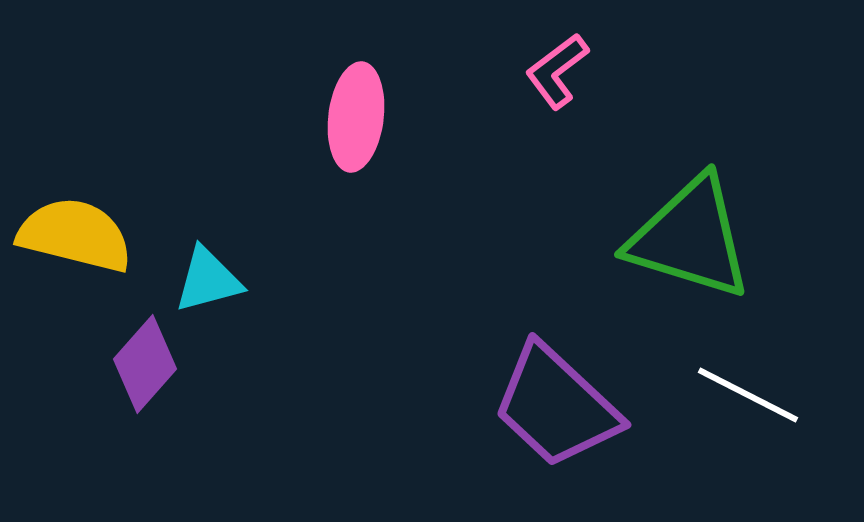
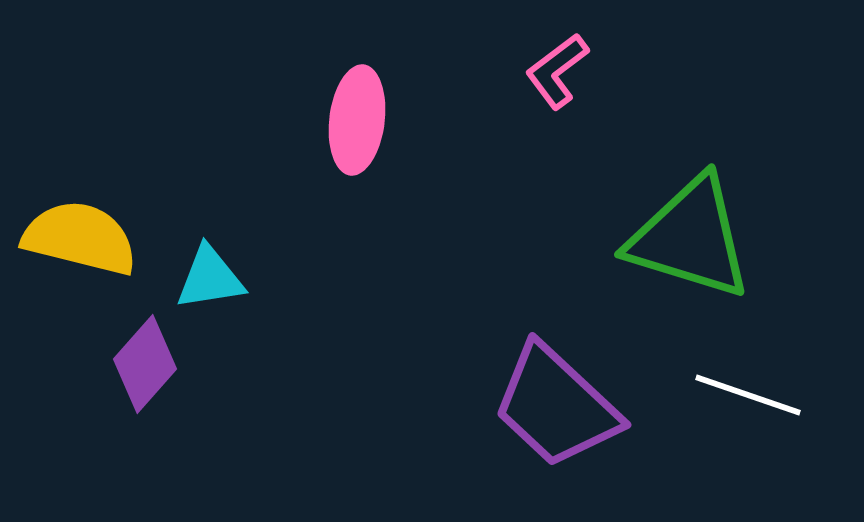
pink ellipse: moved 1 px right, 3 px down
yellow semicircle: moved 5 px right, 3 px down
cyan triangle: moved 2 px right, 2 px up; rotated 6 degrees clockwise
white line: rotated 8 degrees counterclockwise
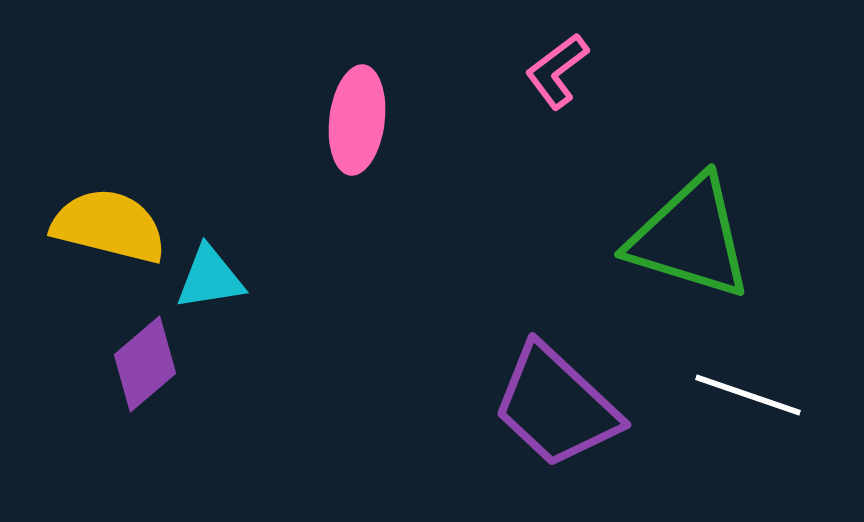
yellow semicircle: moved 29 px right, 12 px up
purple diamond: rotated 8 degrees clockwise
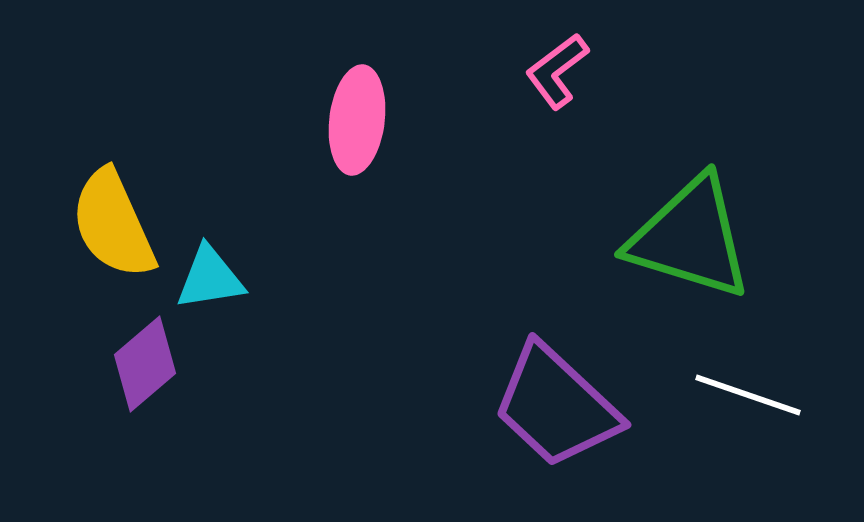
yellow semicircle: moved 4 px right, 2 px up; rotated 128 degrees counterclockwise
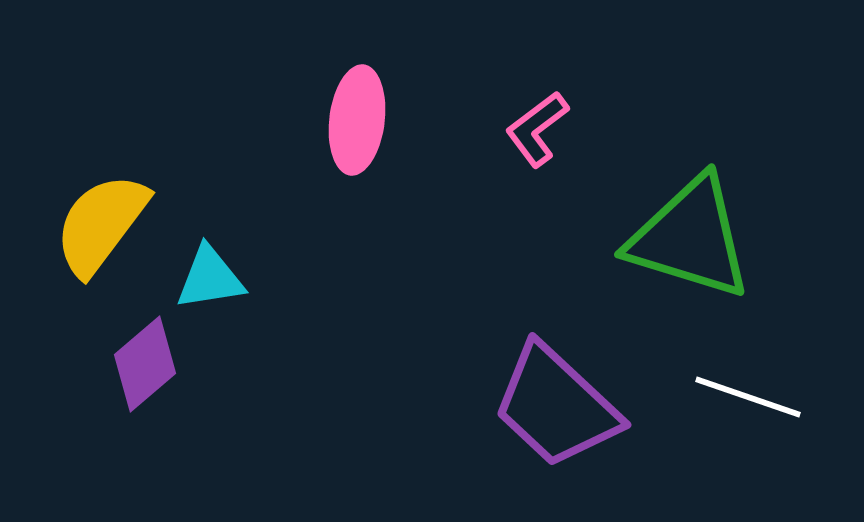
pink L-shape: moved 20 px left, 58 px down
yellow semicircle: moved 12 px left; rotated 61 degrees clockwise
white line: moved 2 px down
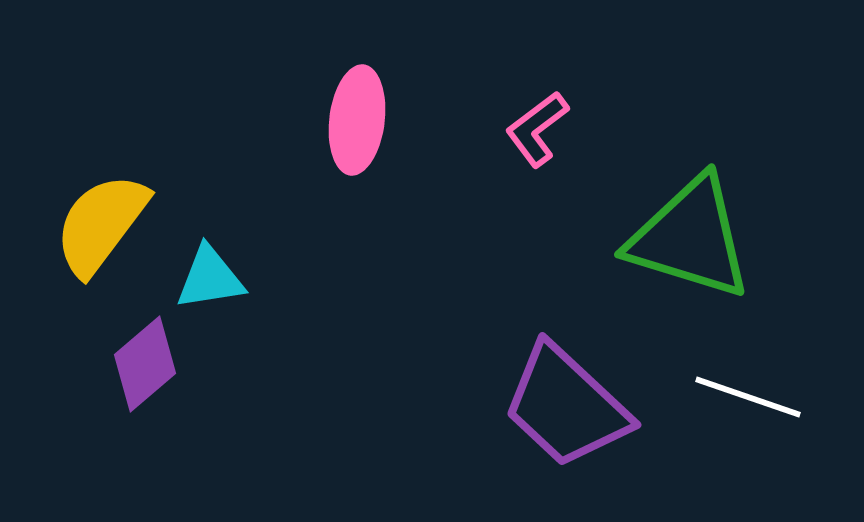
purple trapezoid: moved 10 px right
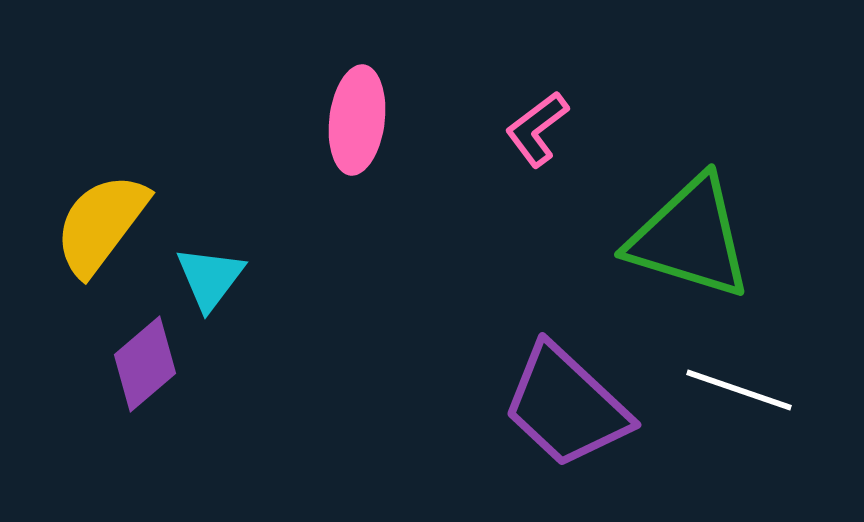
cyan triangle: rotated 44 degrees counterclockwise
white line: moved 9 px left, 7 px up
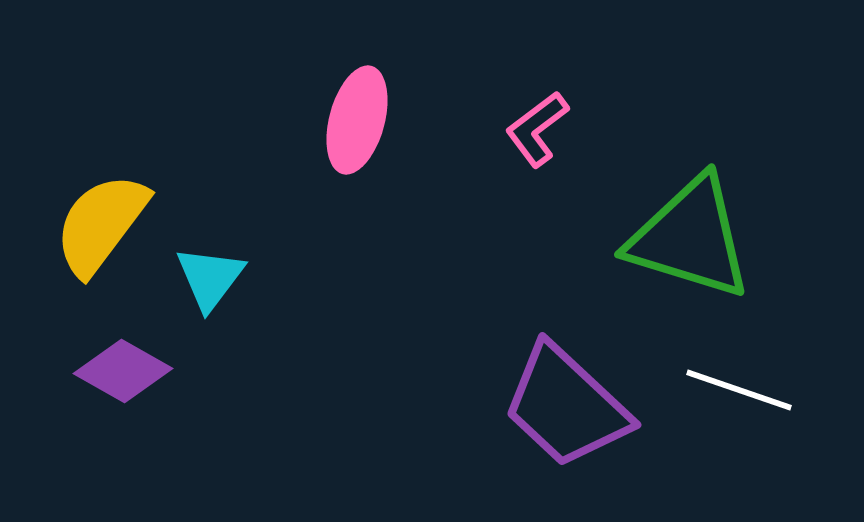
pink ellipse: rotated 8 degrees clockwise
purple diamond: moved 22 px left, 7 px down; rotated 70 degrees clockwise
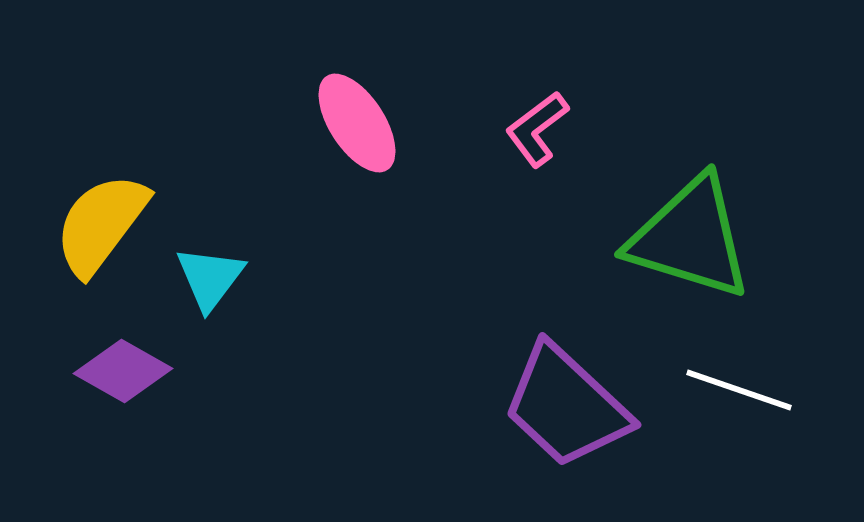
pink ellipse: moved 3 px down; rotated 48 degrees counterclockwise
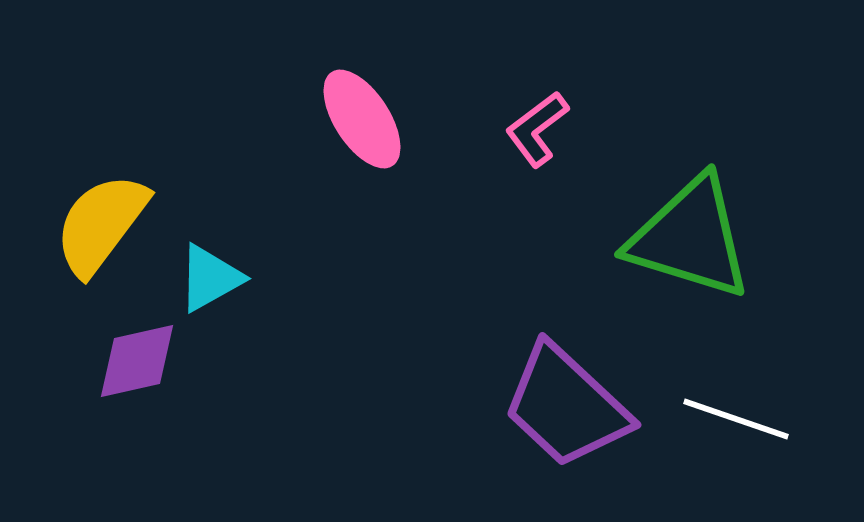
pink ellipse: moved 5 px right, 4 px up
cyan triangle: rotated 24 degrees clockwise
purple diamond: moved 14 px right, 10 px up; rotated 42 degrees counterclockwise
white line: moved 3 px left, 29 px down
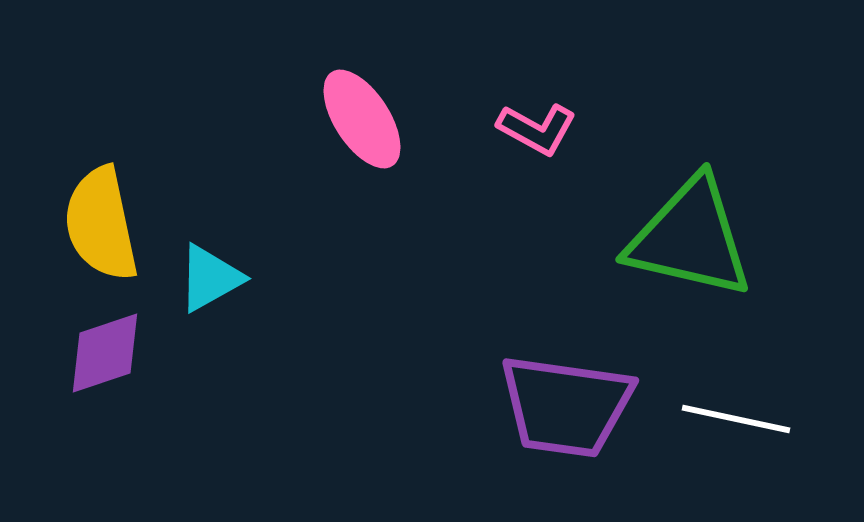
pink L-shape: rotated 114 degrees counterclockwise
yellow semicircle: rotated 49 degrees counterclockwise
green triangle: rotated 4 degrees counterclockwise
purple diamond: moved 32 px left, 8 px up; rotated 6 degrees counterclockwise
purple trapezoid: rotated 35 degrees counterclockwise
white line: rotated 7 degrees counterclockwise
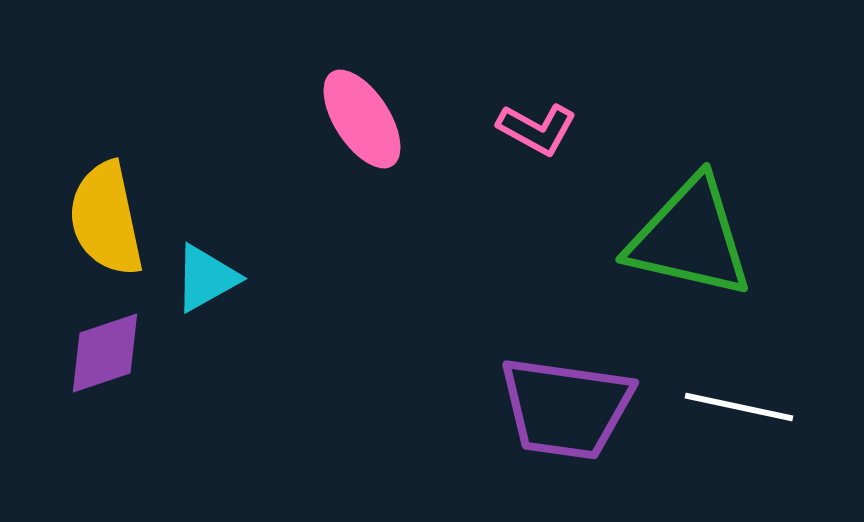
yellow semicircle: moved 5 px right, 5 px up
cyan triangle: moved 4 px left
purple trapezoid: moved 2 px down
white line: moved 3 px right, 12 px up
